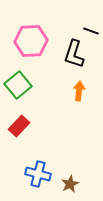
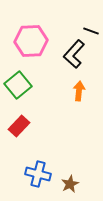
black L-shape: rotated 24 degrees clockwise
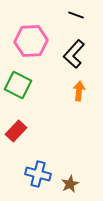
black line: moved 15 px left, 16 px up
green square: rotated 24 degrees counterclockwise
red rectangle: moved 3 px left, 5 px down
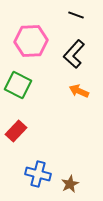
orange arrow: rotated 72 degrees counterclockwise
